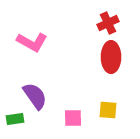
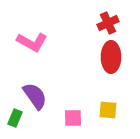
green rectangle: moved 1 px up; rotated 60 degrees counterclockwise
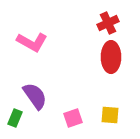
yellow square: moved 2 px right, 5 px down
pink square: rotated 18 degrees counterclockwise
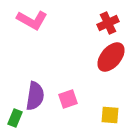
pink L-shape: moved 22 px up
red ellipse: rotated 40 degrees clockwise
purple semicircle: rotated 44 degrees clockwise
pink square: moved 5 px left, 19 px up
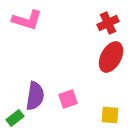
pink L-shape: moved 5 px left; rotated 12 degrees counterclockwise
red ellipse: rotated 12 degrees counterclockwise
green rectangle: rotated 30 degrees clockwise
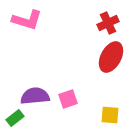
purple semicircle: rotated 104 degrees counterclockwise
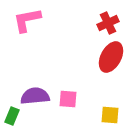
pink L-shape: rotated 152 degrees clockwise
pink square: rotated 24 degrees clockwise
green rectangle: moved 3 px left, 2 px up; rotated 30 degrees counterclockwise
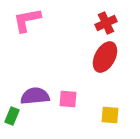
red cross: moved 2 px left
red ellipse: moved 6 px left
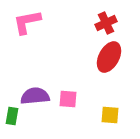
pink L-shape: moved 2 px down
red ellipse: moved 4 px right
green rectangle: rotated 12 degrees counterclockwise
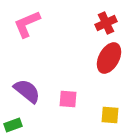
pink L-shape: moved 2 px down; rotated 12 degrees counterclockwise
red ellipse: moved 1 px down
purple semicircle: moved 8 px left, 5 px up; rotated 44 degrees clockwise
green rectangle: moved 1 px right, 9 px down; rotated 60 degrees clockwise
